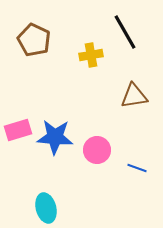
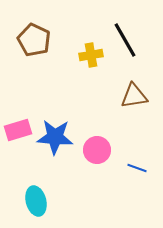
black line: moved 8 px down
cyan ellipse: moved 10 px left, 7 px up
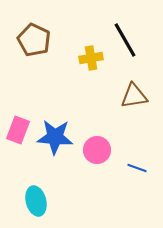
yellow cross: moved 3 px down
pink rectangle: rotated 52 degrees counterclockwise
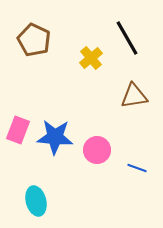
black line: moved 2 px right, 2 px up
yellow cross: rotated 30 degrees counterclockwise
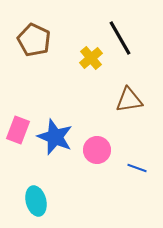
black line: moved 7 px left
brown triangle: moved 5 px left, 4 px down
blue star: rotated 18 degrees clockwise
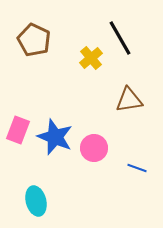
pink circle: moved 3 px left, 2 px up
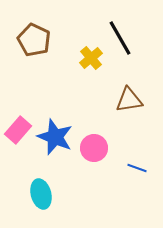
pink rectangle: rotated 20 degrees clockwise
cyan ellipse: moved 5 px right, 7 px up
